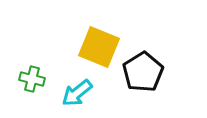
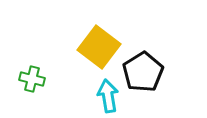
yellow square: rotated 15 degrees clockwise
cyan arrow: moved 31 px right, 3 px down; rotated 120 degrees clockwise
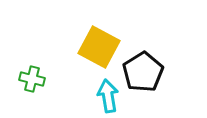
yellow square: rotated 9 degrees counterclockwise
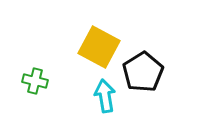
green cross: moved 3 px right, 2 px down
cyan arrow: moved 3 px left
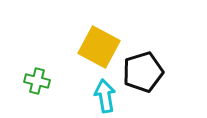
black pentagon: rotated 15 degrees clockwise
green cross: moved 2 px right
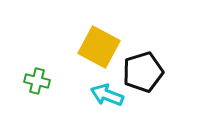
cyan arrow: moved 2 px right, 1 px up; rotated 60 degrees counterclockwise
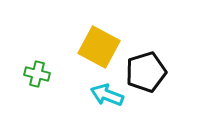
black pentagon: moved 3 px right
green cross: moved 7 px up
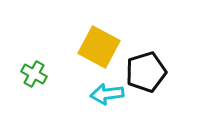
green cross: moved 3 px left; rotated 15 degrees clockwise
cyan arrow: moved 1 px up; rotated 28 degrees counterclockwise
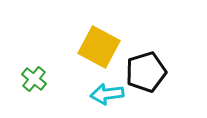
green cross: moved 5 px down; rotated 10 degrees clockwise
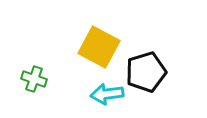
green cross: rotated 20 degrees counterclockwise
